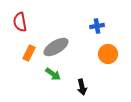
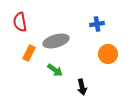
blue cross: moved 2 px up
gray ellipse: moved 6 px up; rotated 15 degrees clockwise
green arrow: moved 2 px right, 4 px up
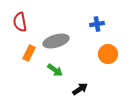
black arrow: moved 2 px left, 2 px down; rotated 112 degrees counterclockwise
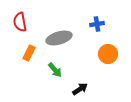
gray ellipse: moved 3 px right, 3 px up
green arrow: rotated 14 degrees clockwise
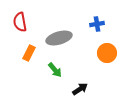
orange circle: moved 1 px left, 1 px up
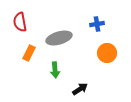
green arrow: rotated 35 degrees clockwise
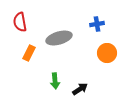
green arrow: moved 11 px down
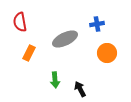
gray ellipse: moved 6 px right, 1 px down; rotated 10 degrees counterclockwise
green arrow: moved 1 px up
black arrow: rotated 84 degrees counterclockwise
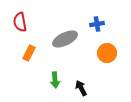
black arrow: moved 1 px right, 1 px up
